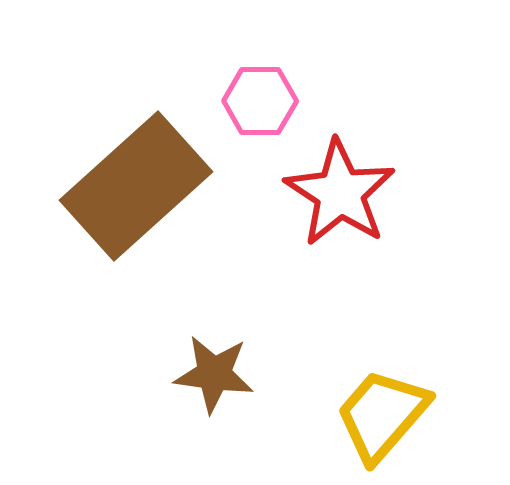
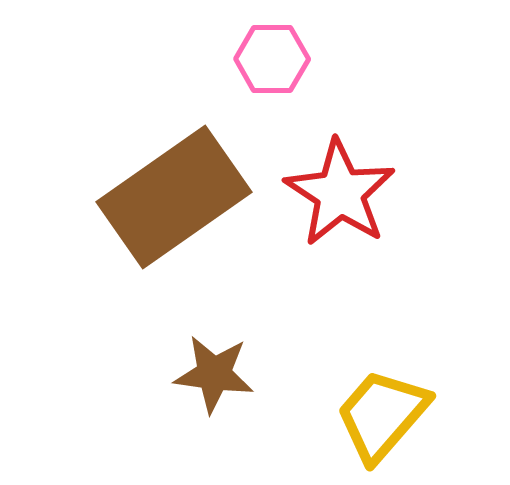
pink hexagon: moved 12 px right, 42 px up
brown rectangle: moved 38 px right, 11 px down; rotated 7 degrees clockwise
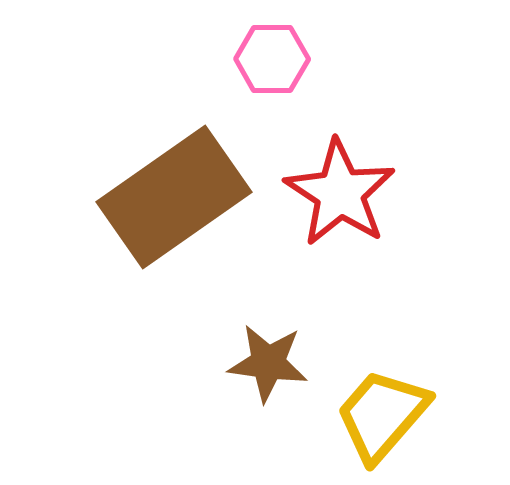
brown star: moved 54 px right, 11 px up
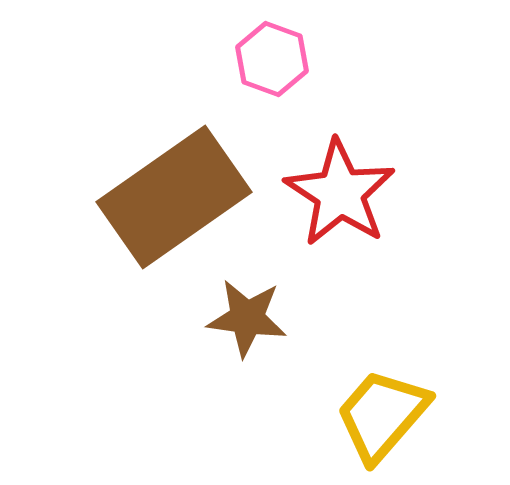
pink hexagon: rotated 20 degrees clockwise
brown star: moved 21 px left, 45 px up
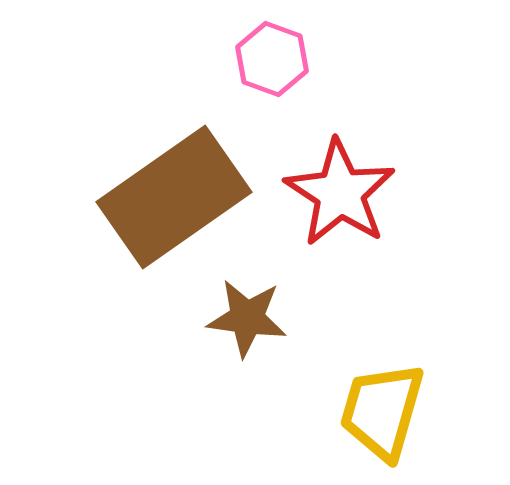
yellow trapezoid: moved 4 px up; rotated 25 degrees counterclockwise
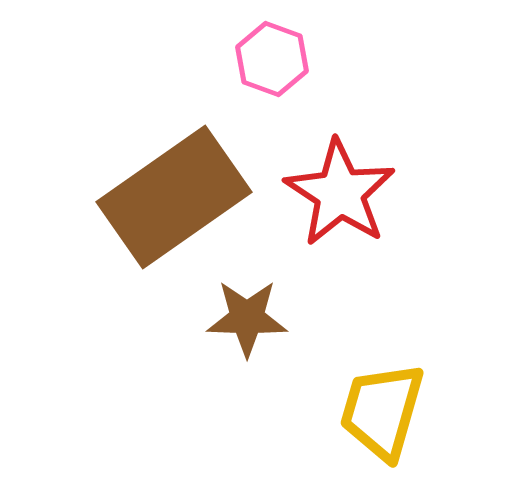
brown star: rotated 6 degrees counterclockwise
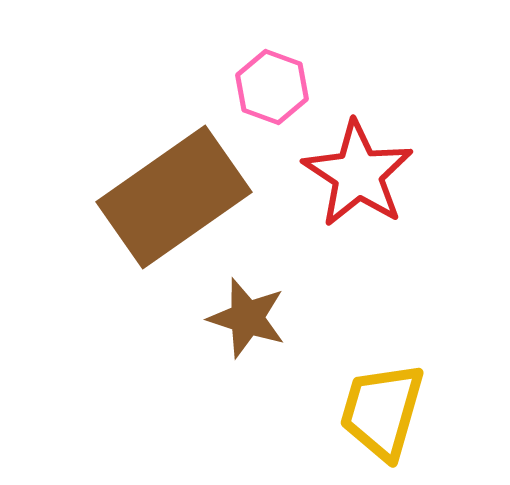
pink hexagon: moved 28 px down
red star: moved 18 px right, 19 px up
brown star: rotated 16 degrees clockwise
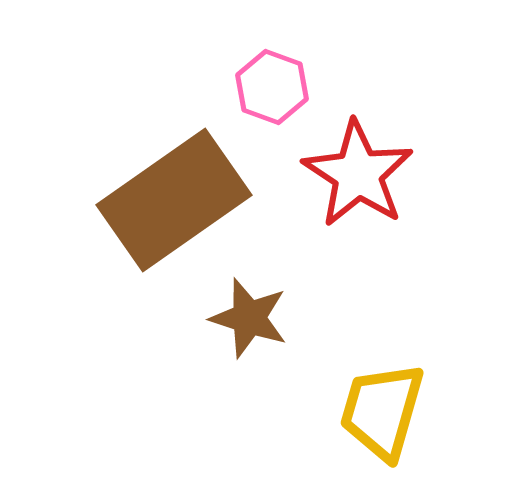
brown rectangle: moved 3 px down
brown star: moved 2 px right
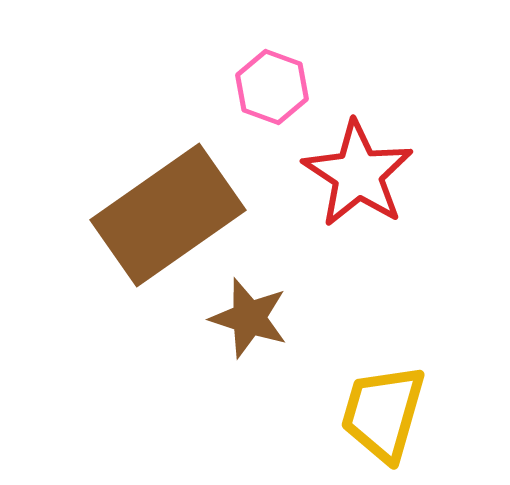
brown rectangle: moved 6 px left, 15 px down
yellow trapezoid: moved 1 px right, 2 px down
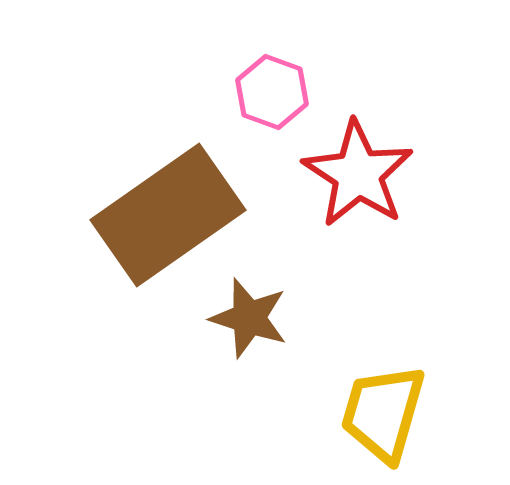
pink hexagon: moved 5 px down
